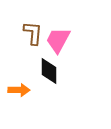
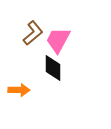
brown L-shape: rotated 45 degrees clockwise
black diamond: moved 4 px right, 3 px up
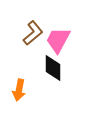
orange arrow: rotated 100 degrees clockwise
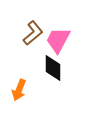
orange arrow: rotated 10 degrees clockwise
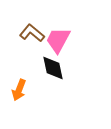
brown L-shape: moved 1 px left; rotated 100 degrees counterclockwise
black diamond: rotated 12 degrees counterclockwise
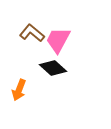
black diamond: rotated 36 degrees counterclockwise
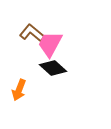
pink trapezoid: moved 8 px left, 4 px down
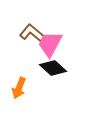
orange arrow: moved 2 px up
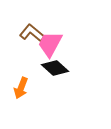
black diamond: moved 2 px right
orange arrow: moved 2 px right
